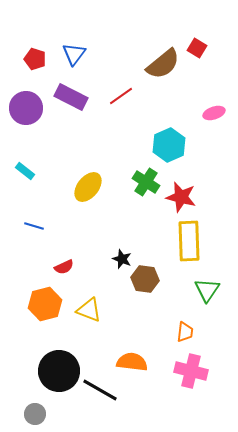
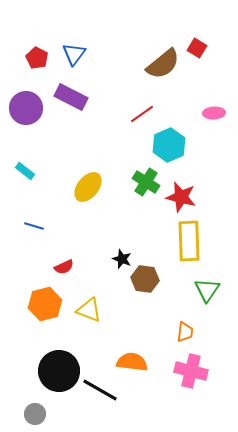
red pentagon: moved 2 px right, 1 px up; rotated 10 degrees clockwise
red line: moved 21 px right, 18 px down
pink ellipse: rotated 15 degrees clockwise
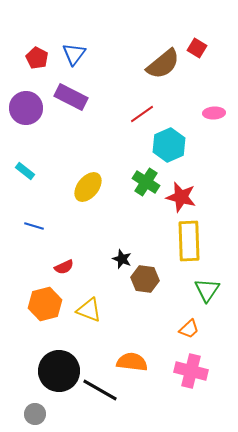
orange trapezoid: moved 4 px right, 3 px up; rotated 40 degrees clockwise
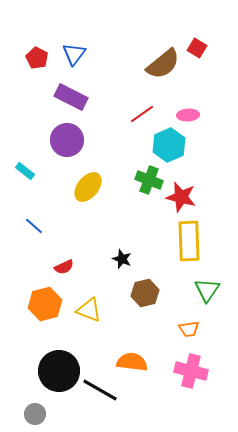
purple circle: moved 41 px right, 32 px down
pink ellipse: moved 26 px left, 2 px down
green cross: moved 3 px right, 2 px up; rotated 12 degrees counterclockwise
blue line: rotated 24 degrees clockwise
brown hexagon: moved 14 px down; rotated 20 degrees counterclockwise
orange trapezoid: rotated 35 degrees clockwise
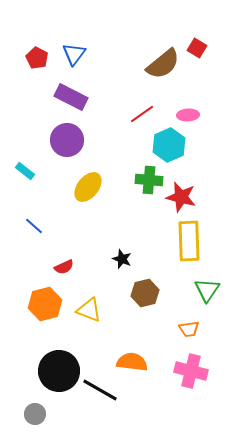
green cross: rotated 16 degrees counterclockwise
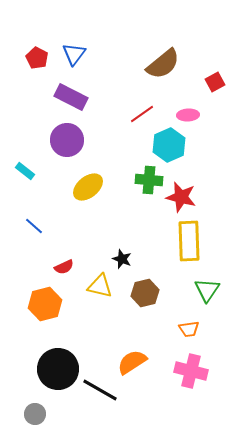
red square: moved 18 px right, 34 px down; rotated 30 degrees clockwise
yellow ellipse: rotated 12 degrees clockwise
yellow triangle: moved 11 px right, 24 px up; rotated 8 degrees counterclockwise
orange semicircle: rotated 40 degrees counterclockwise
black circle: moved 1 px left, 2 px up
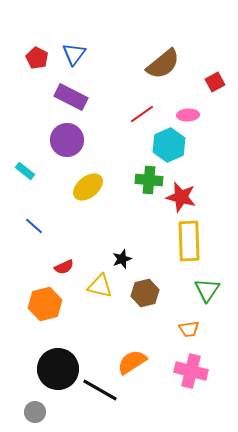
black star: rotated 30 degrees clockwise
gray circle: moved 2 px up
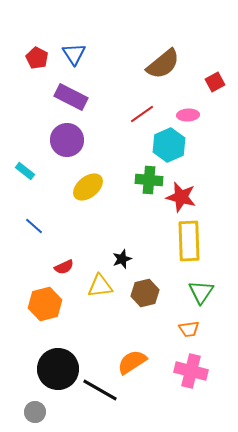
blue triangle: rotated 10 degrees counterclockwise
yellow triangle: rotated 20 degrees counterclockwise
green triangle: moved 6 px left, 2 px down
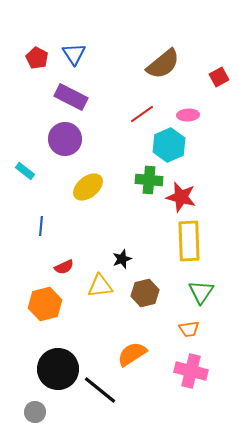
red square: moved 4 px right, 5 px up
purple circle: moved 2 px left, 1 px up
blue line: moved 7 px right; rotated 54 degrees clockwise
orange semicircle: moved 8 px up
black line: rotated 9 degrees clockwise
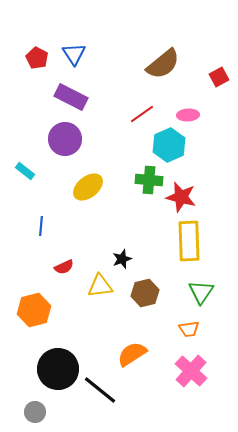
orange hexagon: moved 11 px left, 6 px down
pink cross: rotated 28 degrees clockwise
